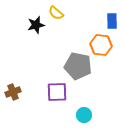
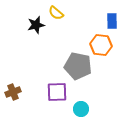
cyan circle: moved 3 px left, 6 px up
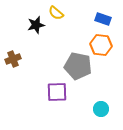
blue rectangle: moved 9 px left, 2 px up; rotated 70 degrees counterclockwise
brown cross: moved 33 px up
cyan circle: moved 20 px right
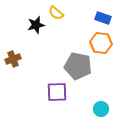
blue rectangle: moved 1 px up
orange hexagon: moved 2 px up
